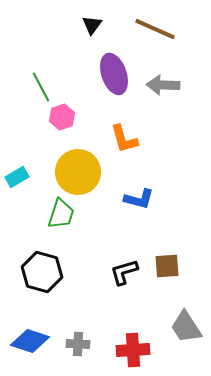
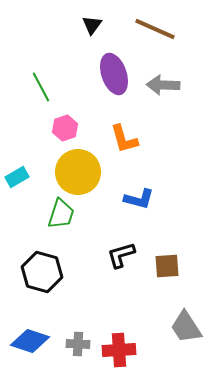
pink hexagon: moved 3 px right, 11 px down
black L-shape: moved 3 px left, 17 px up
red cross: moved 14 px left
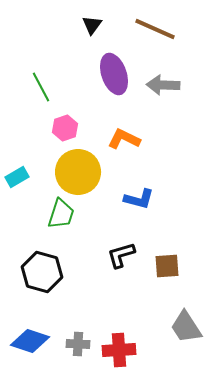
orange L-shape: rotated 132 degrees clockwise
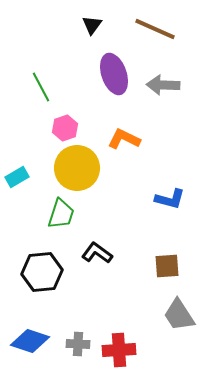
yellow circle: moved 1 px left, 4 px up
blue L-shape: moved 31 px right
black L-shape: moved 24 px left, 2 px up; rotated 52 degrees clockwise
black hexagon: rotated 21 degrees counterclockwise
gray trapezoid: moved 7 px left, 12 px up
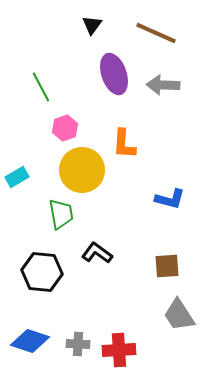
brown line: moved 1 px right, 4 px down
orange L-shape: moved 5 px down; rotated 112 degrees counterclockwise
yellow circle: moved 5 px right, 2 px down
green trapezoid: rotated 28 degrees counterclockwise
black hexagon: rotated 12 degrees clockwise
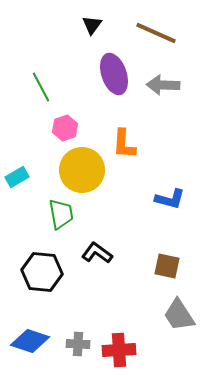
brown square: rotated 16 degrees clockwise
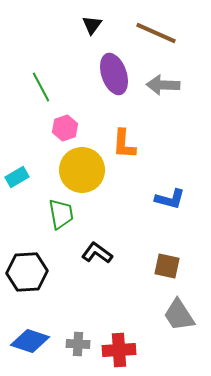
black hexagon: moved 15 px left; rotated 9 degrees counterclockwise
